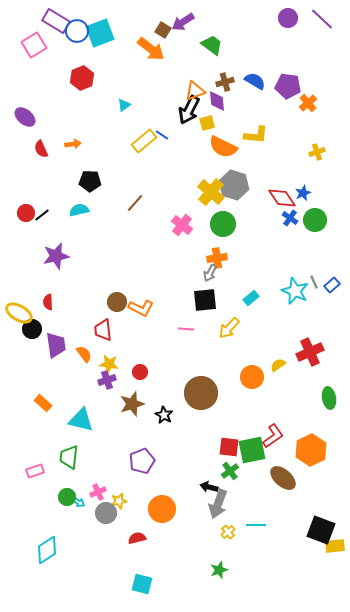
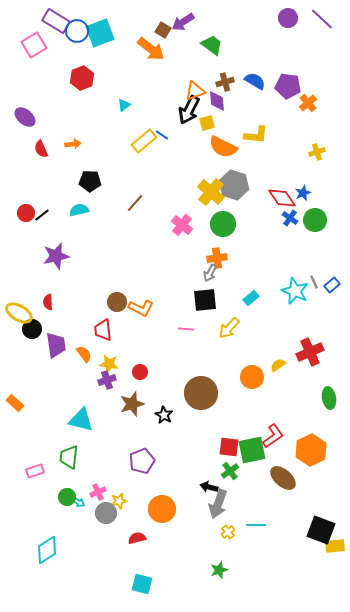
orange rectangle at (43, 403): moved 28 px left
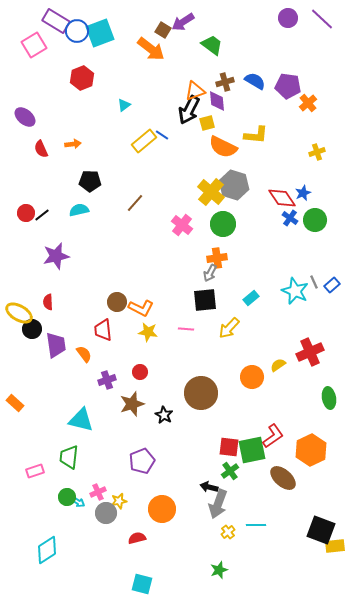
yellow star at (109, 364): moved 39 px right, 32 px up
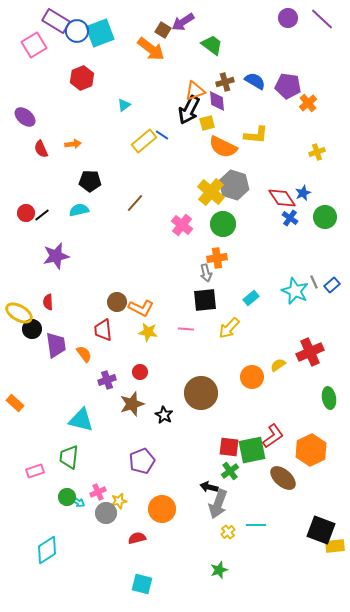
green circle at (315, 220): moved 10 px right, 3 px up
gray arrow at (210, 273): moved 4 px left; rotated 42 degrees counterclockwise
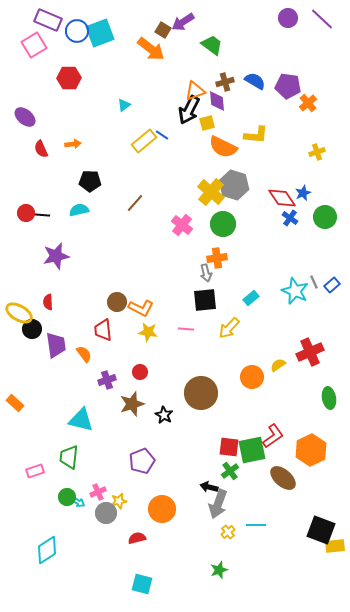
purple rectangle at (56, 21): moved 8 px left, 1 px up; rotated 8 degrees counterclockwise
red hexagon at (82, 78): moved 13 px left; rotated 20 degrees clockwise
black line at (42, 215): rotated 42 degrees clockwise
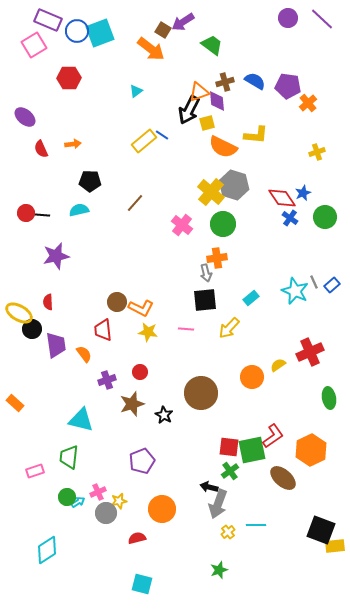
orange triangle at (195, 91): moved 4 px right, 1 px down
cyan triangle at (124, 105): moved 12 px right, 14 px up
cyan arrow at (78, 502): rotated 64 degrees counterclockwise
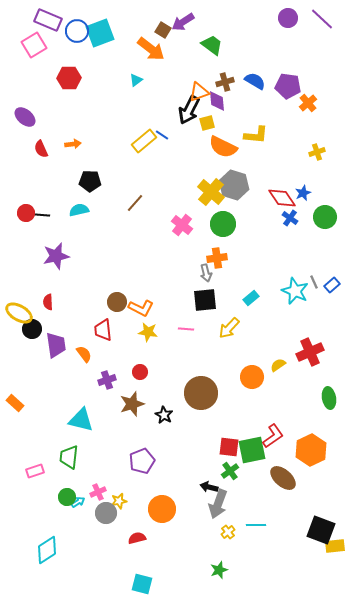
cyan triangle at (136, 91): moved 11 px up
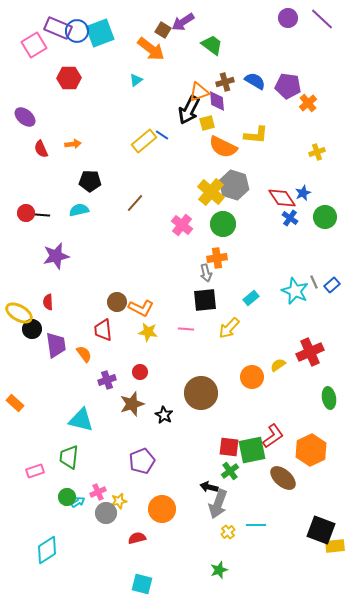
purple rectangle at (48, 20): moved 10 px right, 8 px down
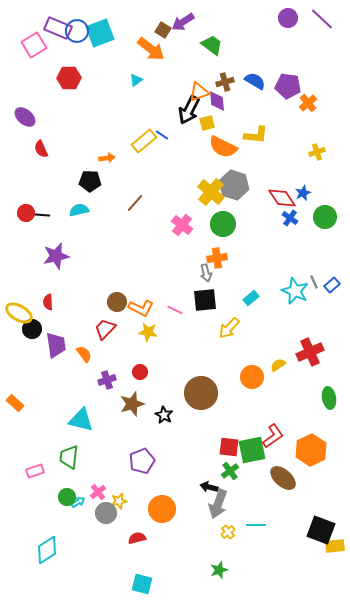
orange arrow at (73, 144): moved 34 px right, 14 px down
pink line at (186, 329): moved 11 px left, 19 px up; rotated 21 degrees clockwise
red trapezoid at (103, 330): moved 2 px right, 1 px up; rotated 50 degrees clockwise
pink cross at (98, 492): rotated 14 degrees counterclockwise
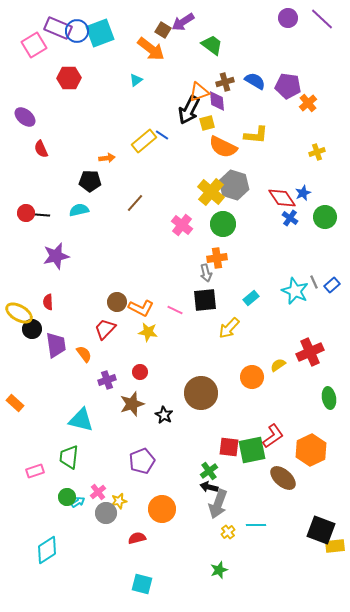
green cross at (230, 471): moved 21 px left
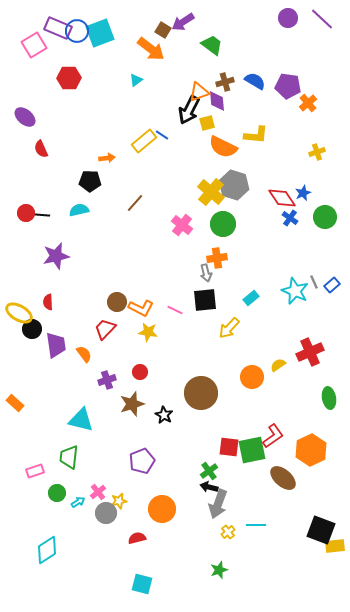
green circle at (67, 497): moved 10 px left, 4 px up
